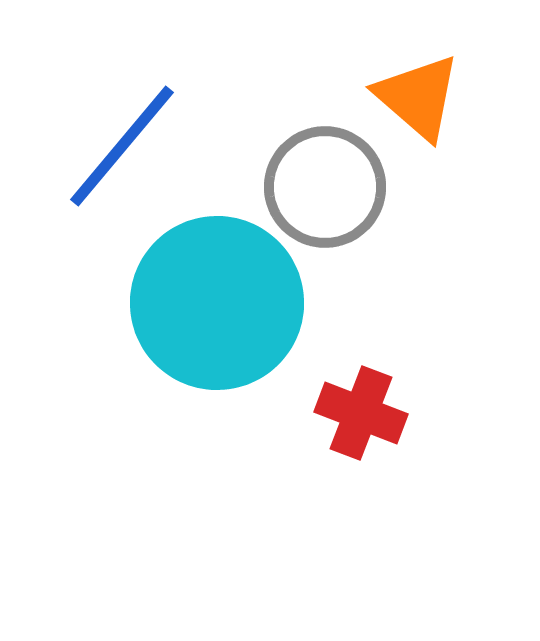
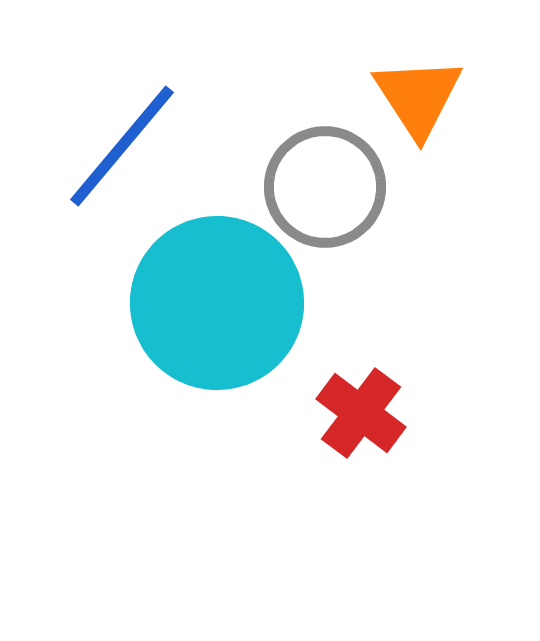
orange triangle: rotated 16 degrees clockwise
red cross: rotated 16 degrees clockwise
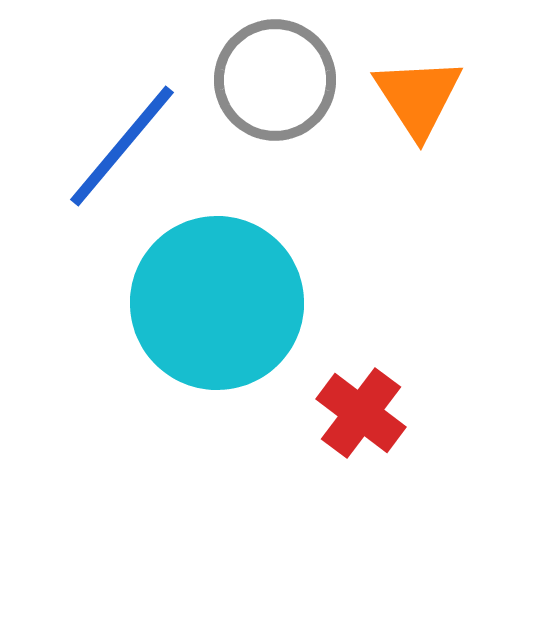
gray circle: moved 50 px left, 107 px up
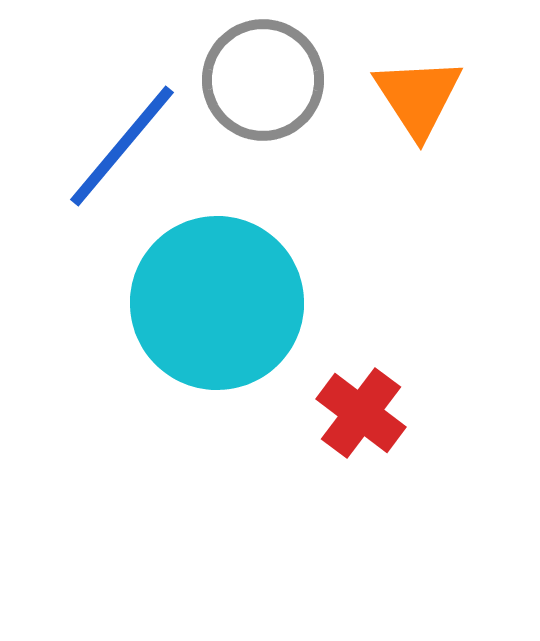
gray circle: moved 12 px left
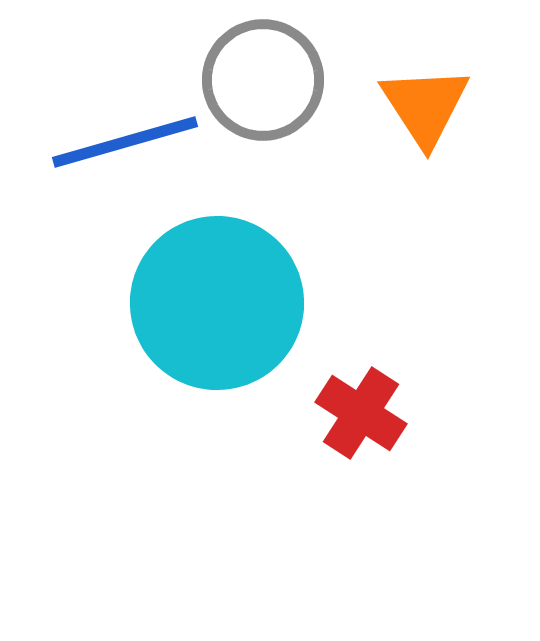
orange triangle: moved 7 px right, 9 px down
blue line: moved 3 px right, 4 px up; rotated 34 degrees clockwise
red cross: rotated 4 degrees counterclockwise
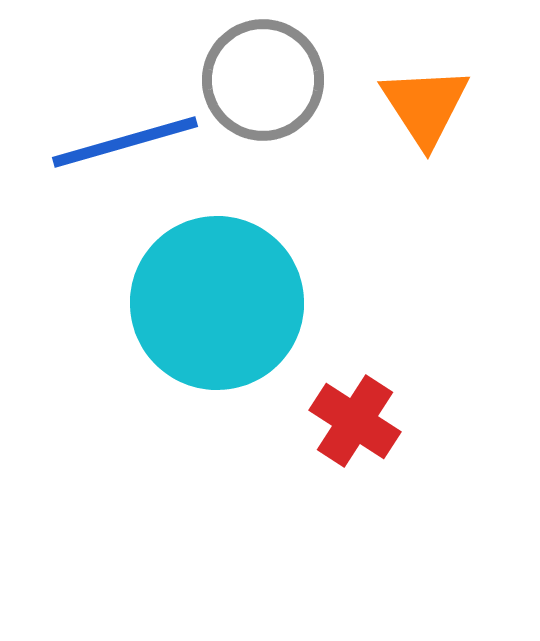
red cross: moved 6 px left, 8 px down
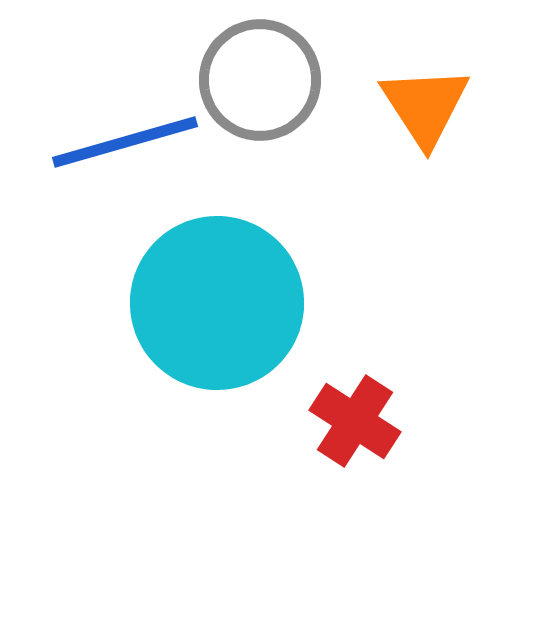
gray circle: moved 3 px left
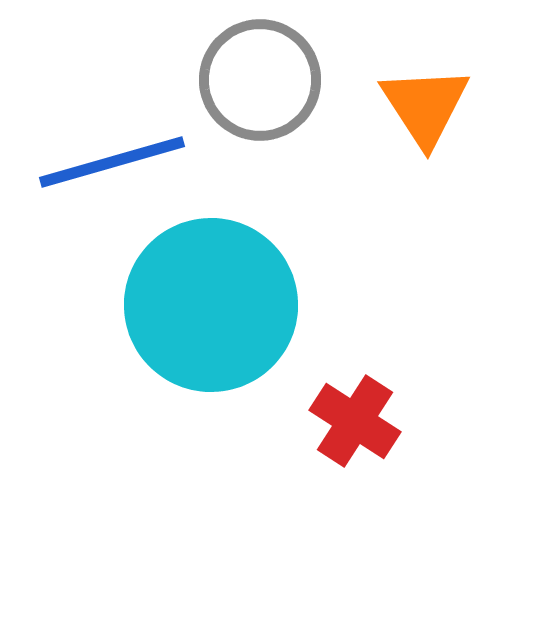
blue line: moved 13 px left, 20 px down
cyan circle: moved 6 px left, 2 px down
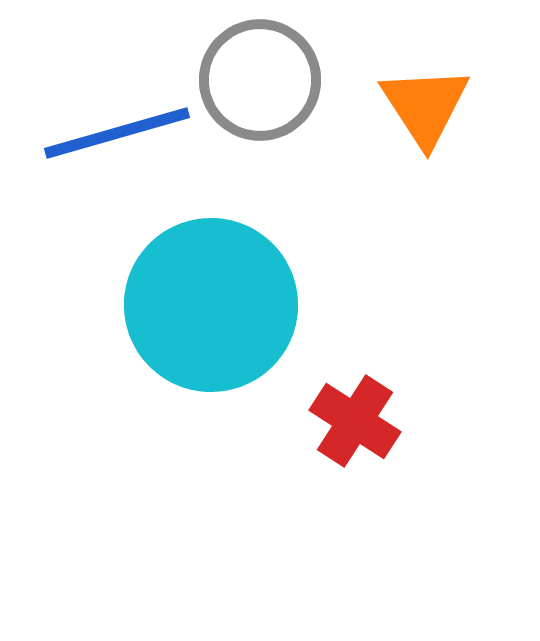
blue line: moved 5 px right, 29 px up
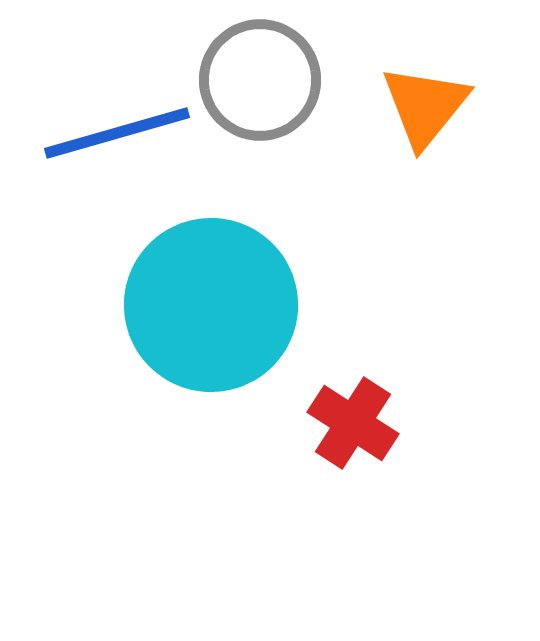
orange triangle: rotated 12 degrees clockwise
red cross: moved 2 px left, 2 px down
